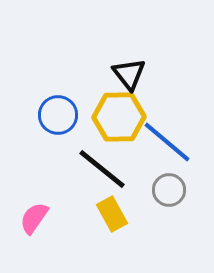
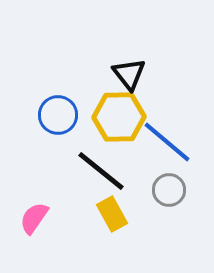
black line: moved 1 px left, 2 px down
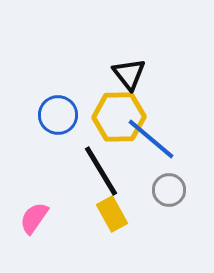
blue line: moved 16 px left, 3 px up
black line: rotated 20 degrees clockwise
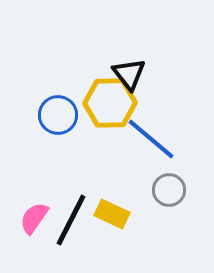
yellow hexagon: moved 9 px left, 14 px up
black line: moved 30 px left, 49 px down; rotated 58 degrees clockwise
yellow rectangle: rotated 36 degrees counterclockwise
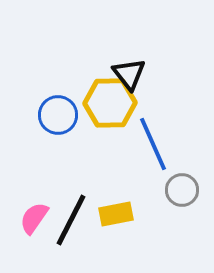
blue line: moved 2 px right, 5 px down; rotated 26 degrees clockwise
gray circle: moved 13 px right
yellow rectangle: moved 4 px right; rotated 36 degrees counterclockwise
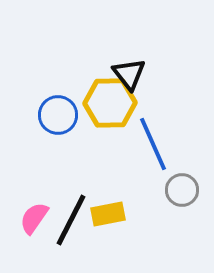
yellow rectangle: moved 8 px left
